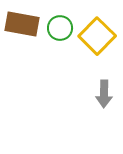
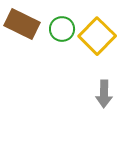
brown rectangle: rotated 16 degrees clockwise
green circle: moved 2 px right, 1 px down
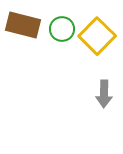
brown rectangle: moved 1 px right, 1 px down; rotated 12 degrees counterclockwise
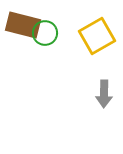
green circle: moved 17 px left, 4 px down
yellow square: rotated 15 degrees clockwise
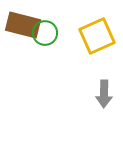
yellow square: rotated 6 degrees clockwise
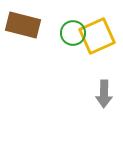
green circle: moved 28 px right
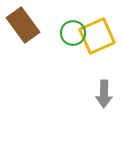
brown rectangle: rotated 40 degrees clockwise
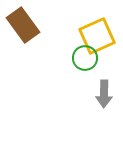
green circle: moved 12 px right, 25 px down
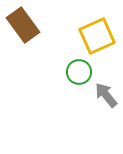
green circle: moved 6 px left, 14 px down
gray arrow: moved 2 px right, 1 px down; rotated 140 degrees clockwise
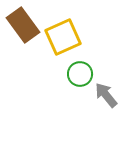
yellow square: moved 34 px left, 1 px down
green circle: moved 1 px right, 2 px down
